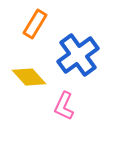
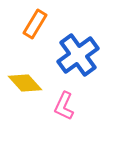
yellow diamond: moved 4 px left, 6 px down
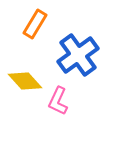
yellow diamond: moved 2 px up
pink L-shape: moved 6 px left, 5 px up
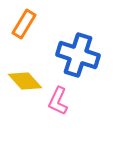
orange rectangle: moved 11 px left
blue cross: rotated 36 degrees counterclockwise
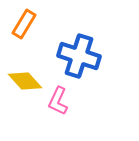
blue cross: moved 1 px right, 1 px down
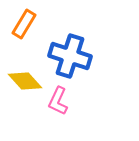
blue cross: moved 9 px left
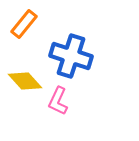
orange rectangle: rotated 8 degrees clockwise
blue cross: moved 1 px right
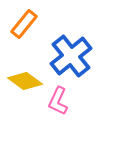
blue cross: rotated 33 degrees clockwise
yellow diamond: rotated 12 degrees counterclockwise
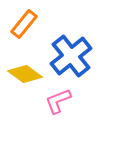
yellow diamond: moved 7 px up
pink L-shape: rotated 44 degrees clockwise
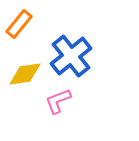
orange rectangle: moved 5 px left
yellow diamond: rotated 44 degrees counterclockwise
